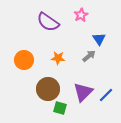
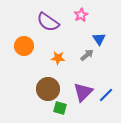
gray arrow: moved 2 px left, 1 px up
orange circle: moved 14 px up
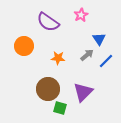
blue line: moved 34 px up
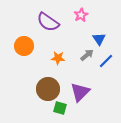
purple triangle: moved 3 px left
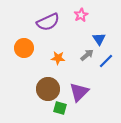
purple semicircle: rotated 60 degrees counterclockwise
orange circle: moved 2 px down
purple triangle: moved 1 px left
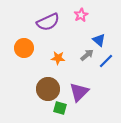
blue triangle: moved 1 px down; rotated 16 degrees counterclockwise
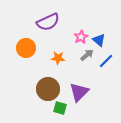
pink star: moved 22 px down
orange circle: moved 2 px right
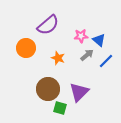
purple semicircle: moved 3 px down; rotated 15 degrees counterclockwise
pink star: moved 1 px up; rotated 24 degrees clockwise
orange star: rotated 16 degrees clockwise
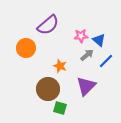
orange star: moved 2 px right, 8 px down
purple triangle: moved 7 px right, 6 px up
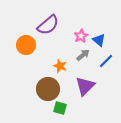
pink star: rotated 24 degrees counterclockwise
orange circle: moved 3 px up
gray arrow: moved 4 px left
purple triangle: moved 1 px left
